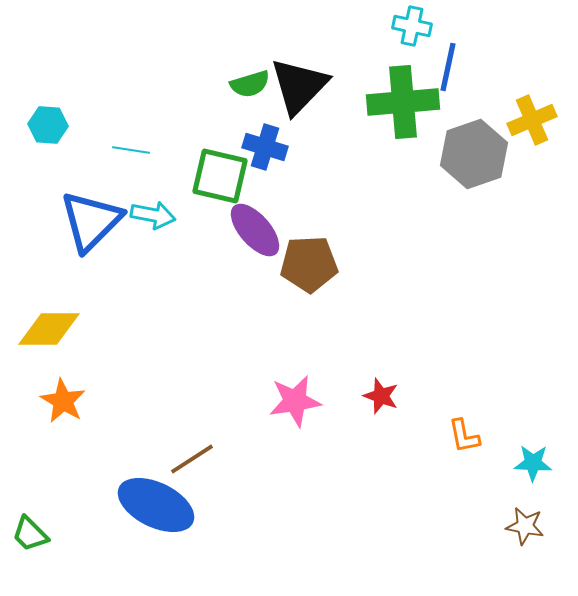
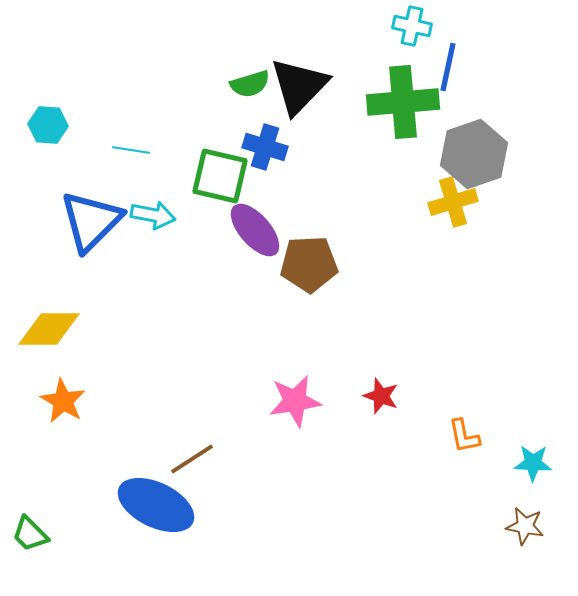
yellow cross: moved 79 px left, 82 px down; rotated 6 degrees clockwise
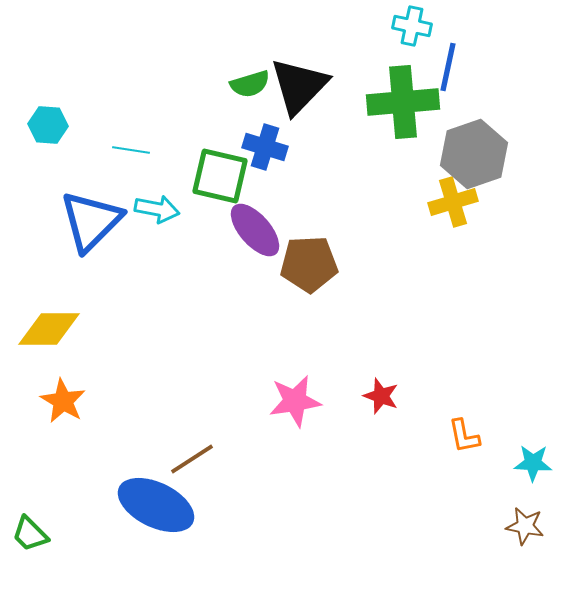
cyan arrow: moved 4 px right, 6 px up
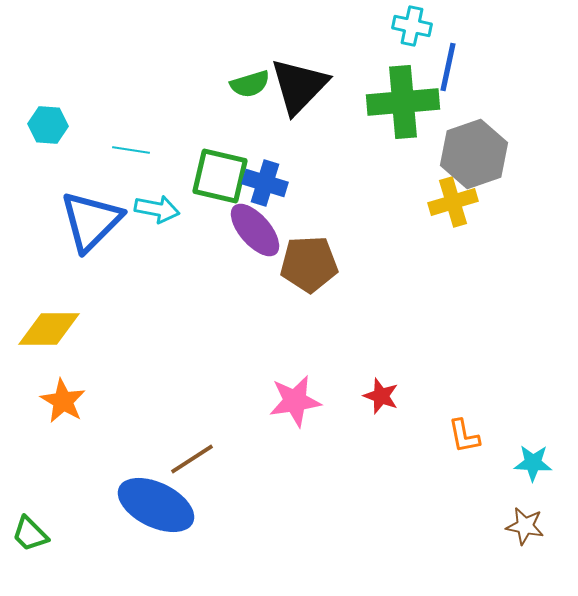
blue cross: moved 36 px down
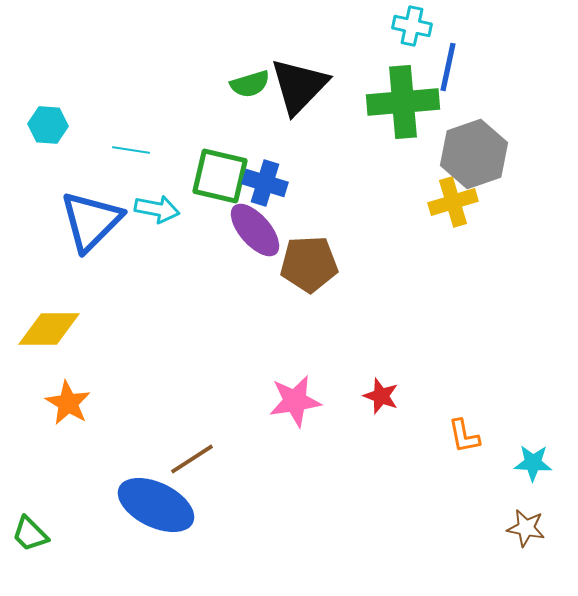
orange star: moved 5 px right, 2 px down
brown star: moved 1 px right, 2 px down
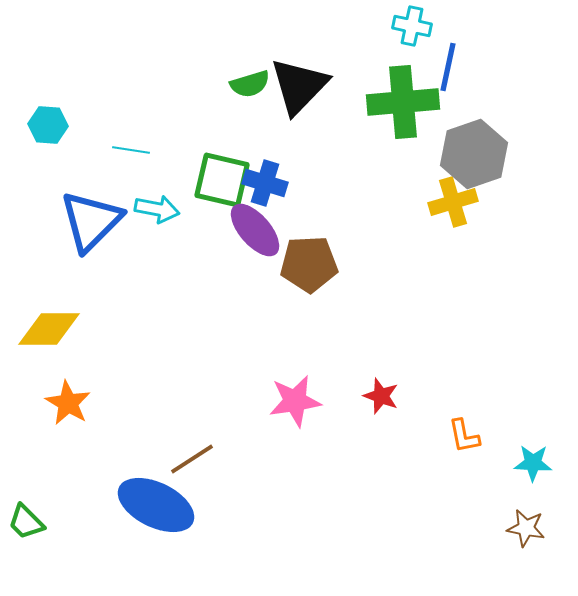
green square: moved 2 px right, 4 px down
green trapezoid: moved 4 px left, 12 px up
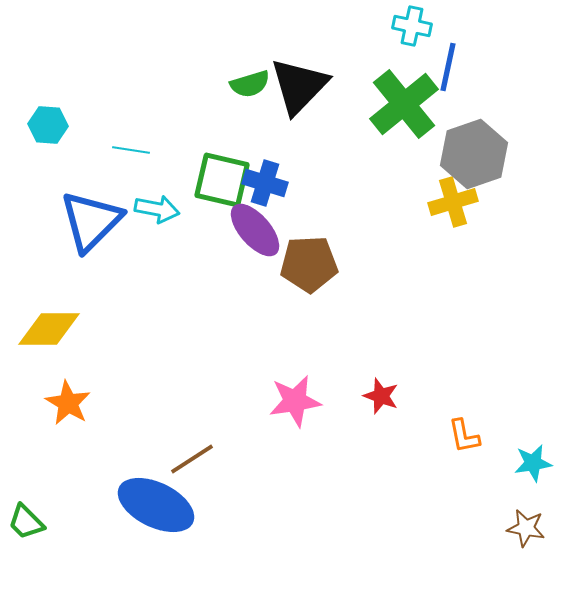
green cross: moved 1 px right, 2 px down; rotated 34 degrees counterclockwise
cyan star: rotated 12 degrees counterclockwise
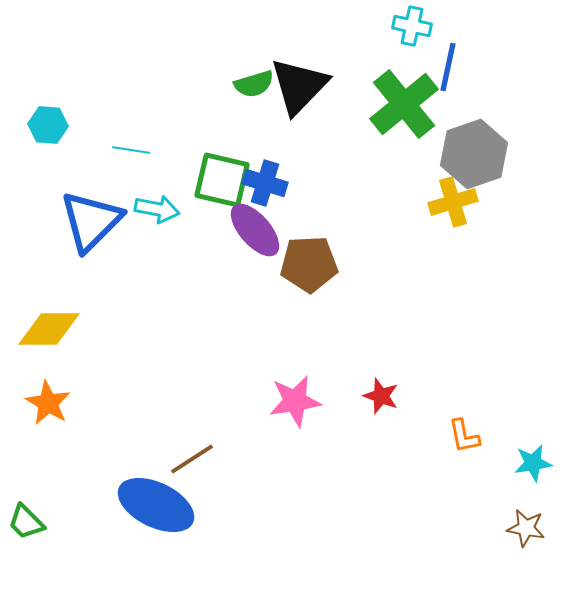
green semicircle: moved 4 px right
orange star: moved 20 px left
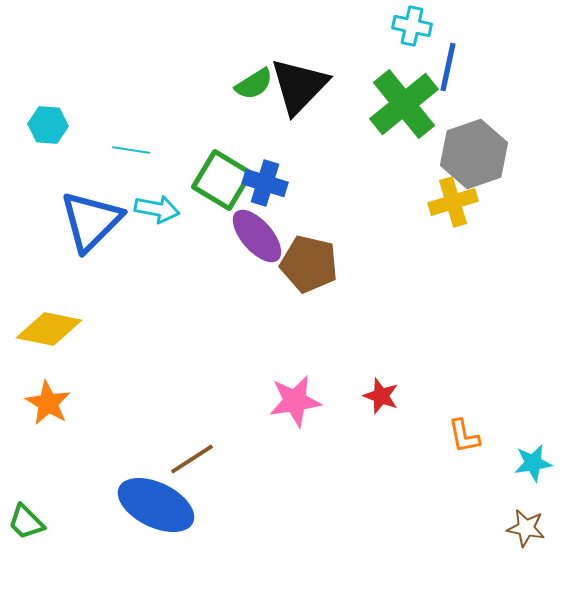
green semicircle: rotated 15 degrees counterclockwise
green square: rotated 18 degrees clockwise
purple ellipse: moved 2 px right, 6 px down
brown pentagon: rotated 16 degrees clockwise
yellow diamond: rotated 12 degrees clockwise
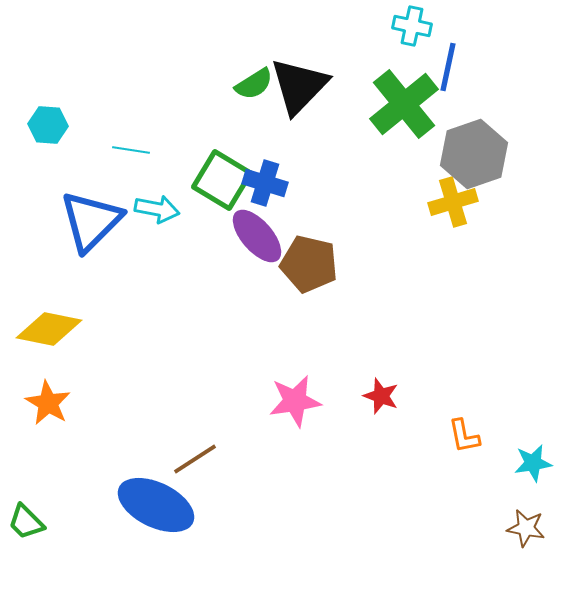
brown line: moved 3 px right
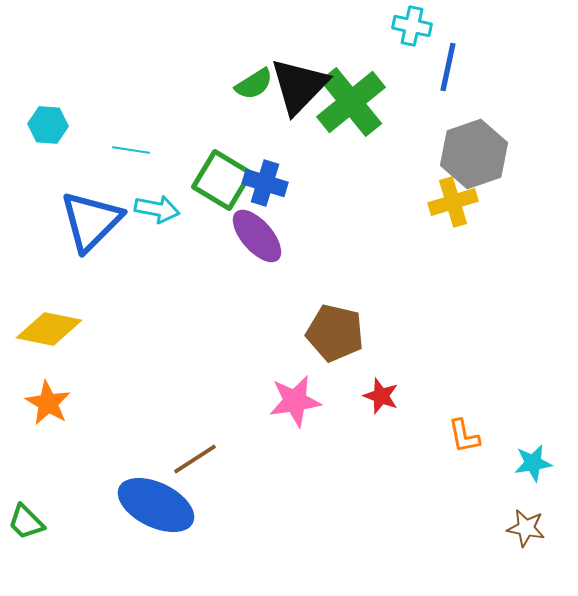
green cross: moved 53 px left, 2 px up
brown pentagon: moved 26 px right, 69 px down
